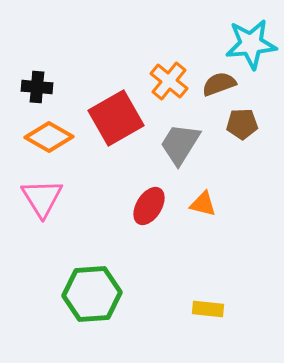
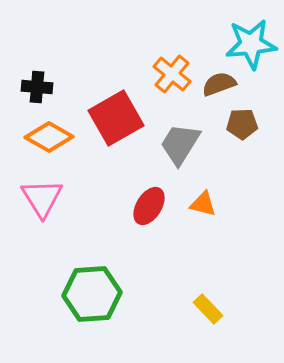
orange cross: moved 3 px right, 7 px up
yellow rectangle: rotated 40 degrees clockwise
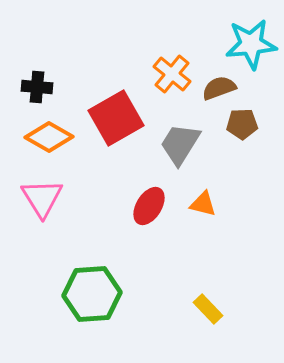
brown semicircle: moved 4 px down
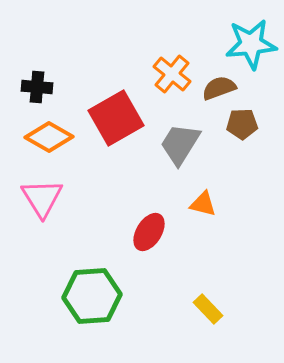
red ellipse: moved 26 px down
green hexagon: moved 2 px down
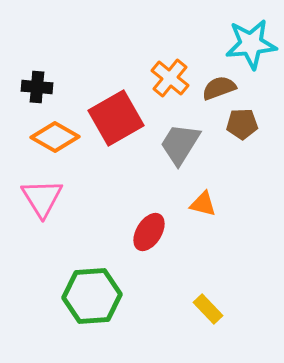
orange cross: moved 2 px left, 4 px down
orange diamond: moved 6 px right
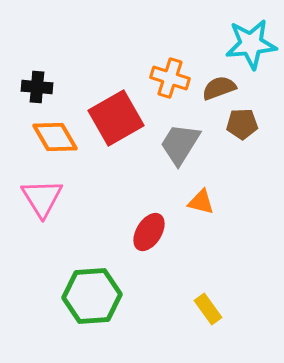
orange cross: rotated 21 degrees counterclockwise
orange diamond: rotated 30 degrees clockwise
orange triangle: moved 2 px left, 2 px up
yellow rectangle: rotated 8 degrees clockwise
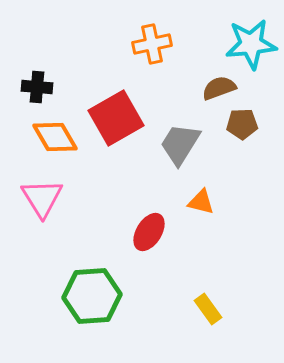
orange cross: moved 18 px left, 34 px up; rotated 30 degrees counterclockwise
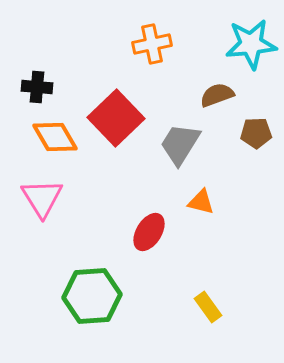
brown semicircle: moved 2 px left, 7 px down
red square: rotated 14 degrees counterclockwise
brown pentagon: moved 14 px right, 9 px down
yellow rectangle: moved 2 px up
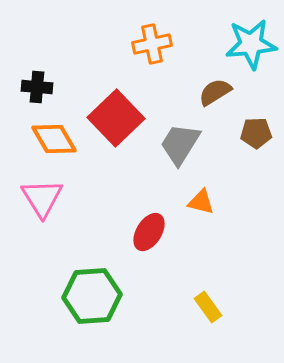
brown semicircle: moved 2 px left, 3 px up; rotated 12 degrees counterclockwise
orange diamond: moved 1 px left, 2 px down
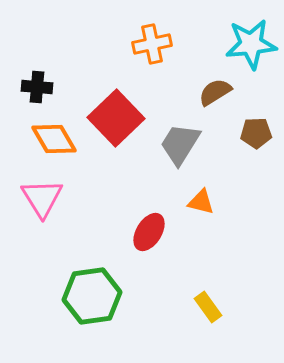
green hexagon: rotated 4 degrees counterclockwise
